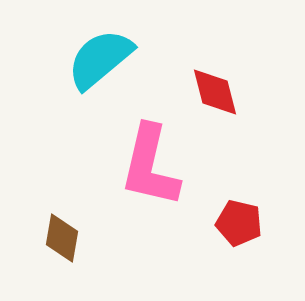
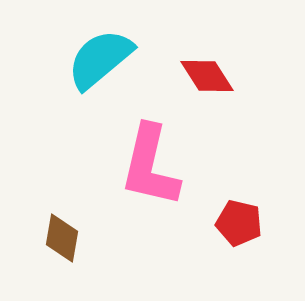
red diamond: moved 8 px left, 16 px up; rotated 18 degrees counterclockwise
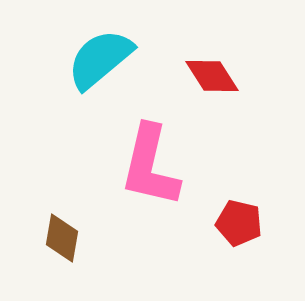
red diamond: moved 5 px right
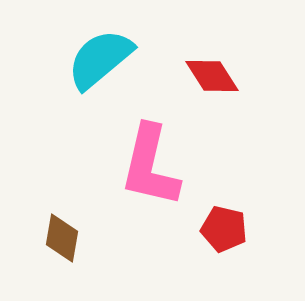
red pentagon: moved 15 px left, 6 px down
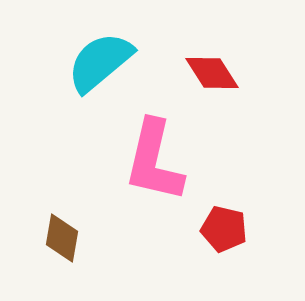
cyan semicircle: moved 3 px down
red diamond: moved 3 px up
pink L-shape: moved 4 px right, 5 px up
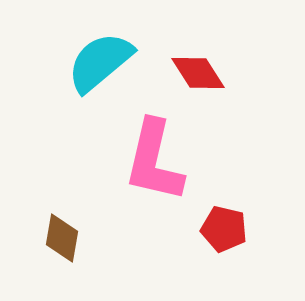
red diamond: moved 14 px left
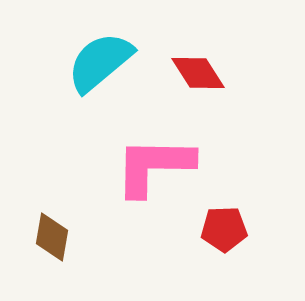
pink L-shape: moved 5 px down; rotated 78 degrees clockwise
red pentagon: rotated 15 degrees counterclockwise
brown diamond: moved 10 px left, 1 px up
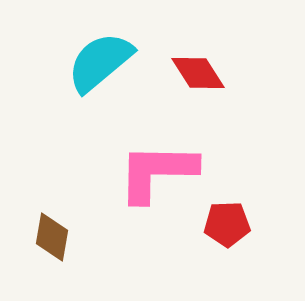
pink L-shape: moved 3 px right, 6 px down
red pentagon: moved 3 px right, 5 px up
